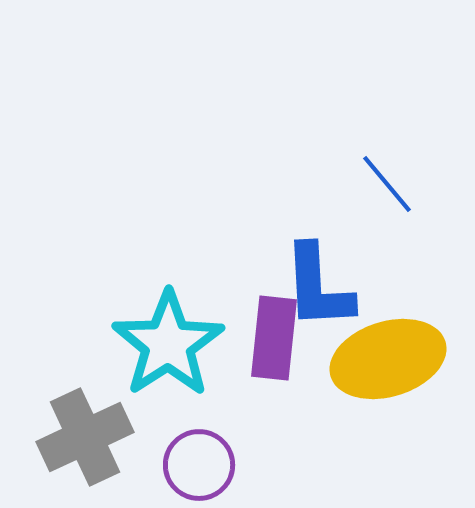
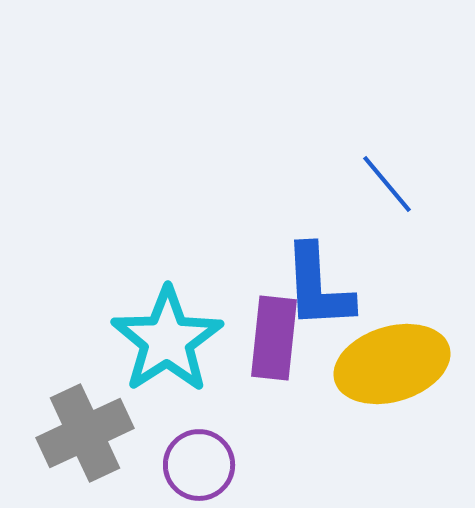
cyan star: moved 1 px left, 4 px up
yellow ellipse: moved 4 px right, 5 px down
gray cross: moved 4 px up
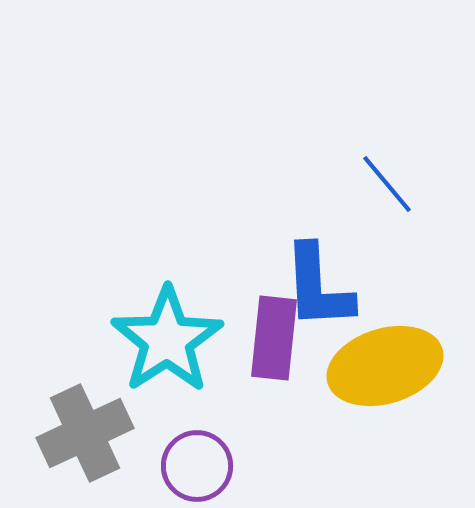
yellow ellipse: moved 7 px left, 2 px down
purple circle: moved 2 px left, 1 px down
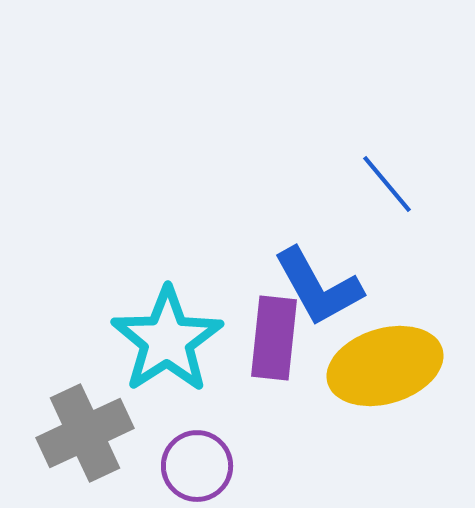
blue L-shape: rotated 26 degrees counterclockwise
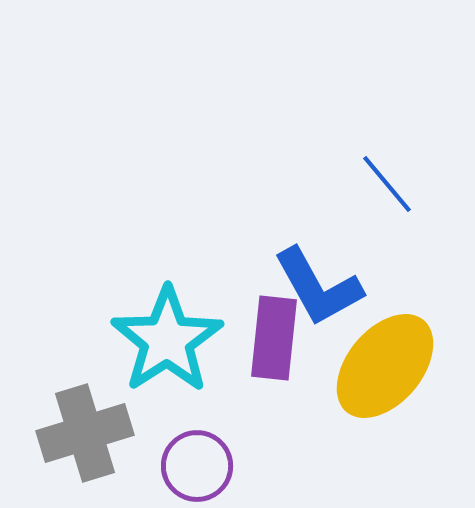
yellow ellipse: rotated 33 degrees counterclockwise
gray cross: rotated 8 degrees clockwise
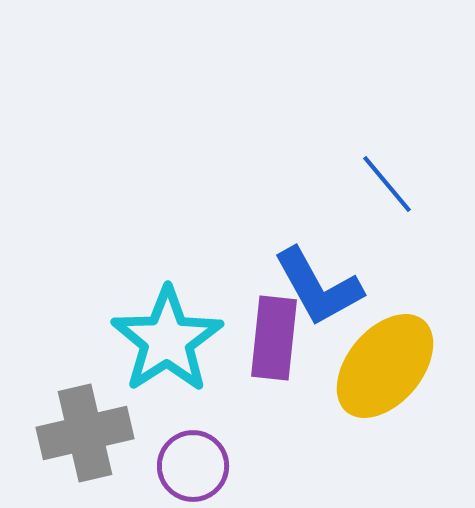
gray cross: rotated 4 degrees clockwise
purple circle: moved 4 px left
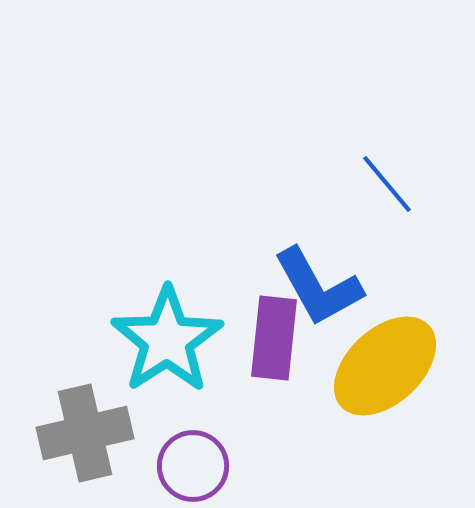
yellow ellipse: rotated 7 degrees clockwise
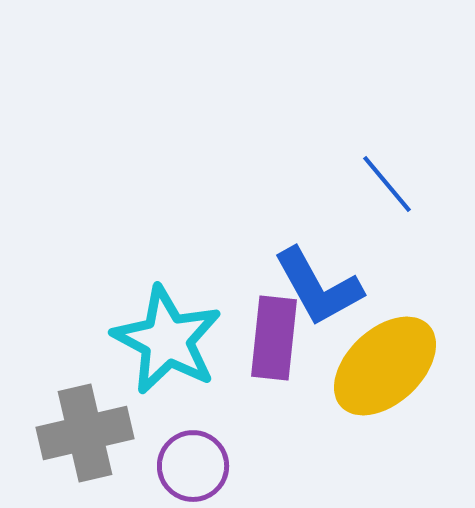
cyan star: rotated 11 degrees counterclockwise
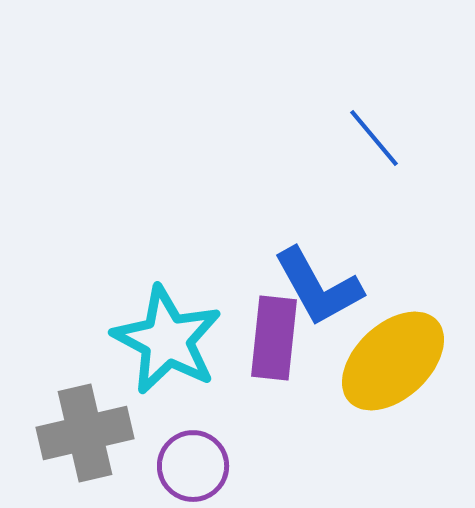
blue line: moved 13 px left, 46 px up
yellow ellipse: moved 8 px right, 5 px up
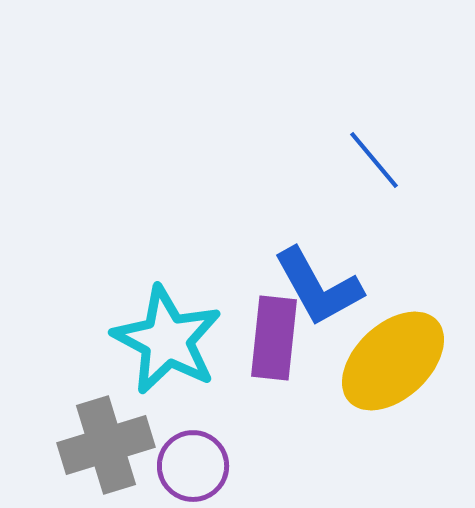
blue line: moved 22 px down
gray cross: moved 21 px right, 12 px down; rotated 4 degrees counterclockwise
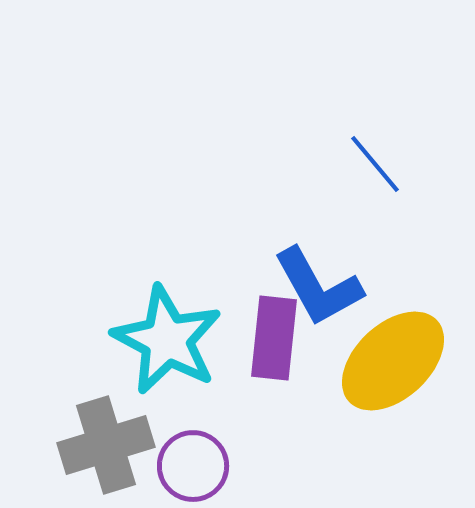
blue line: moved 1 px right, 4 px down
